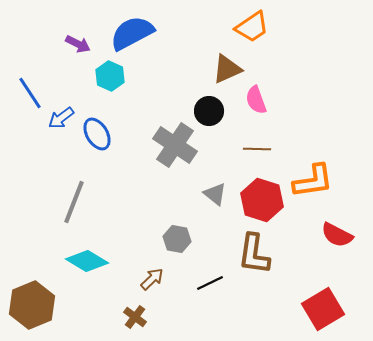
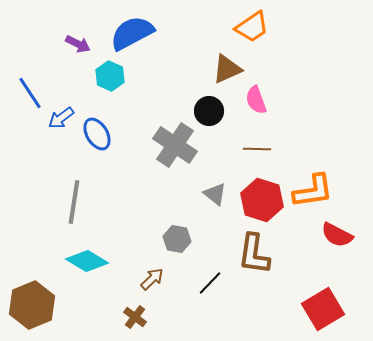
orange L-shape: moved 10 px down
gray line: rotated 12 degrees counterclockwise
black line: rotated 20 degrees counterclockwise
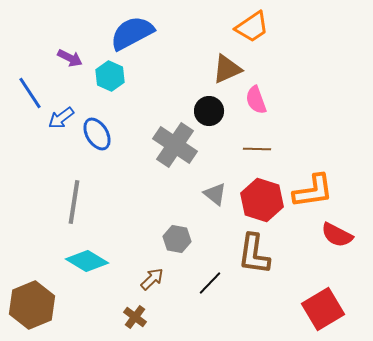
purple arrow: moved 8 px left, 14 px down
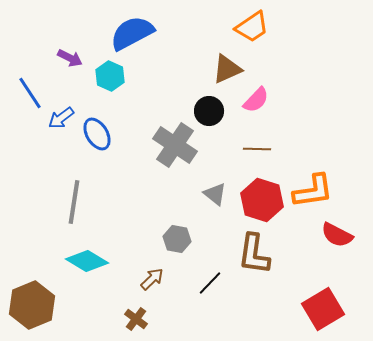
pink semicircle: rotated 116 degrees counterclockwise
brown cross: moved 1 px right, 2 px down
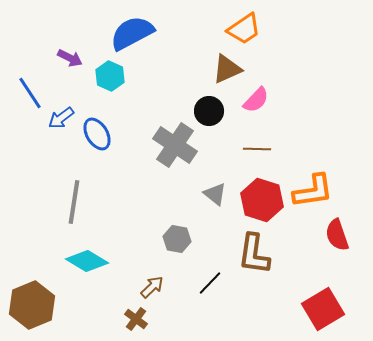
orange trapezoid: moved 8 px left, 2 px down
red semicircle: rotated 44 degrees clockwise
brown arrow: moved 8 px down
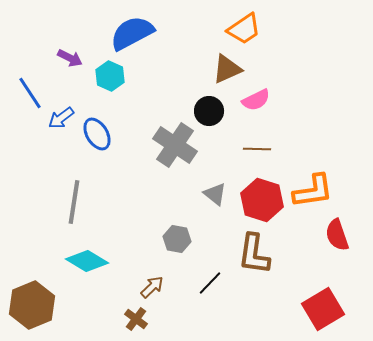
pink semicircle: rotated 20 degrees clockwise
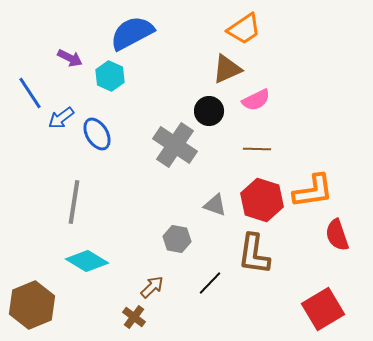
gray triangle: moved 11 px down; rotated 20 degrees counterclockwise
brown cross: moved 2 px left, 2 px up
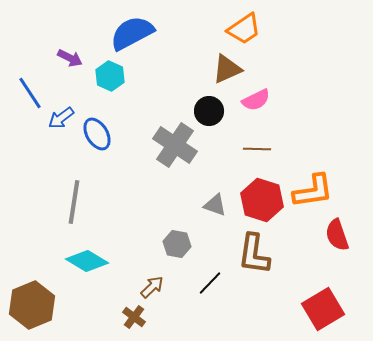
gray hexagon: moved 5 px down
